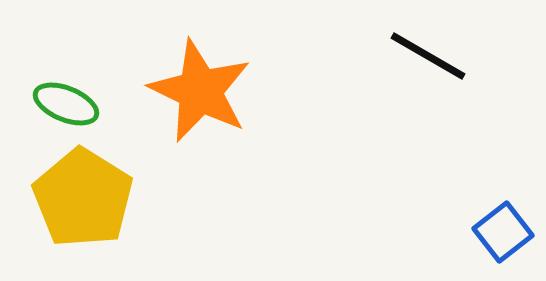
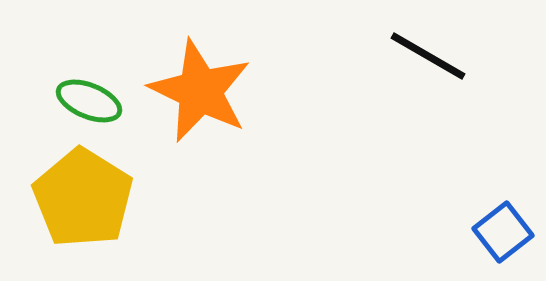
green ellipse: moved 23 px right, 3 px up
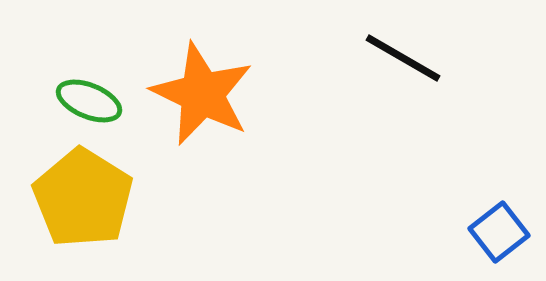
black line: moved 25 px left, 2 px down
orange star: moved 2 px right, 3 px down
blue square: moved 4 px left
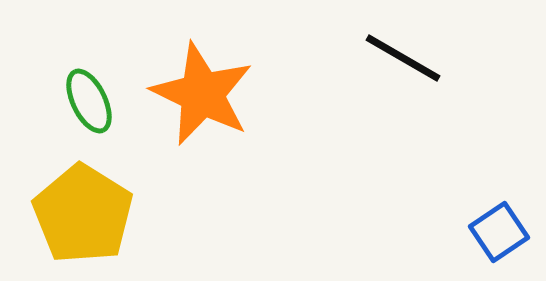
green ellipse: rotated 42 degrees clockwise
yellow pentagon: moved 16 px down
blue square: rotated 4 degrees clockwise
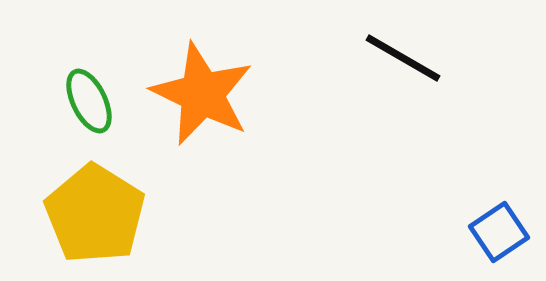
yellow pentagon: moved 12 px right
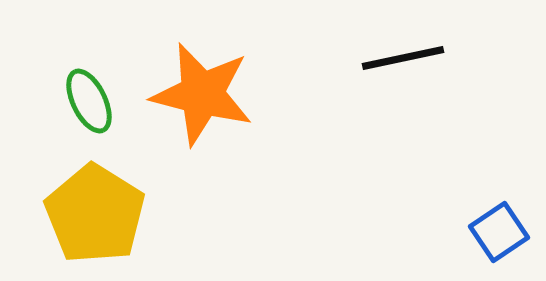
black line: rotated 42 degrees counterclockwise
orange star: rotated 12 degrees counterclockwise
